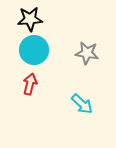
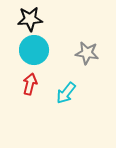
cyan arrow: moved 16 px left, 11 px up; rotated 85 degrees clockwise
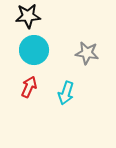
black star: moved 2 px left, 3 px up
red arrow: moved 1 px left, 3 px down; rotated 10 degrees clockwise
cyan arrow: rotated 20 degrees counterclockwise
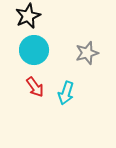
black star: rotated 20 degrees counterclockwise
gray star: rotated 25 degrees counterclockwise
red arrow: moved 6 px right; rotated 120 degrees clockwise
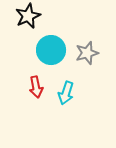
cyan circle: moved 17 px right
red arrow: moved 1 px right; rotated 25 degrees clockwise
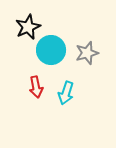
black star: moved 11 px down
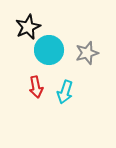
cyan circle: moved 2 px left
cyan arrow: moved 1 px left, 1 px up
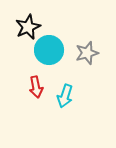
cyan arrow: moved 4 px down
